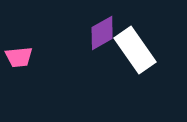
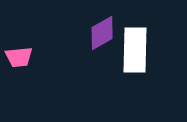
white rectangle: rotated 36 degrees clockwise
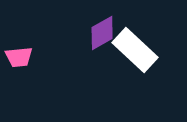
white rectangle: rotated 48 degrees counterclockwise
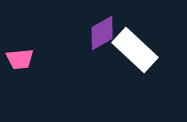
pink trapezoid: moved 1 px right, 2 px down
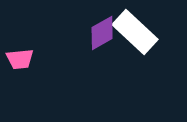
white rectangle: moved 18 px up
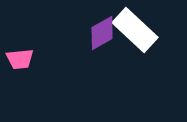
white rectangle: moved 2 px up
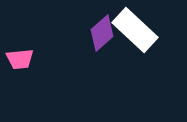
purple diamond: rotated 12 degrees counterclockwise
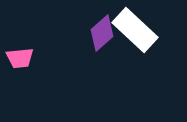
pink trapezoid: moved 1 px up
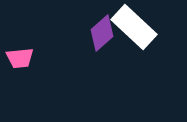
white rectangle: moved 1 px left, 3 px up
